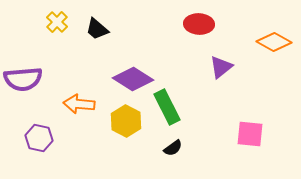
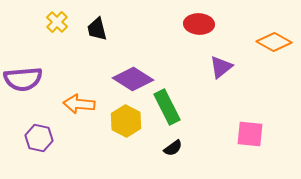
black trapezoid: rotated 35 degrees clockwise
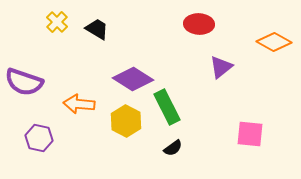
black trapezoid: rotated 135 degrees clockwise
purple semicircle: moved 1 px right, 3 px down; rotated 24 degrees clockwise
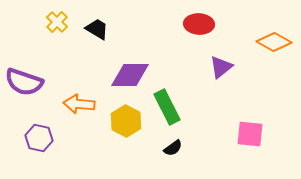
purple diamond: moved 3 px left, 4 px up; rotated 33 degrees counterclockwise
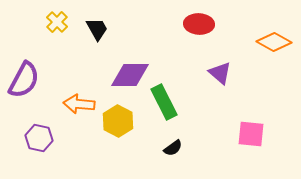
black trapezoid: rotated 30 degrees clockwise
purple triangle: moved 1 px left, 6 px down; rotated 40 degrees counterclockwise
purple semicircle: moved 2 px up; rotated 81 degrees counterclockwise
green rectangle: moved 3 px left, 5 px up
yellow hexagon: moved 8 px left
pink square: moved 1 px right
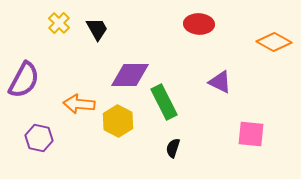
yellow cross: moved 2 px right, 1 px down
purple triangle: moved 9 px down; rotated 15 degrees counterclockwise
black semicircle: rotated 144 degrees clockwise
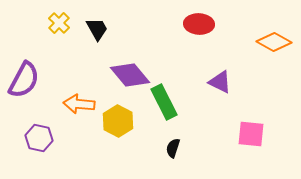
purple diamond: rotated 51 degrees clockwise
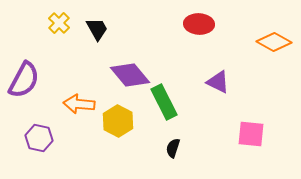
purple triangle: moved 2 px left
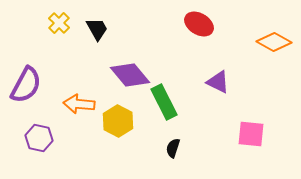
red ellipse: rotated 28 degrees clockwise
purple semicircle: moved 2 px right, 5 px down
